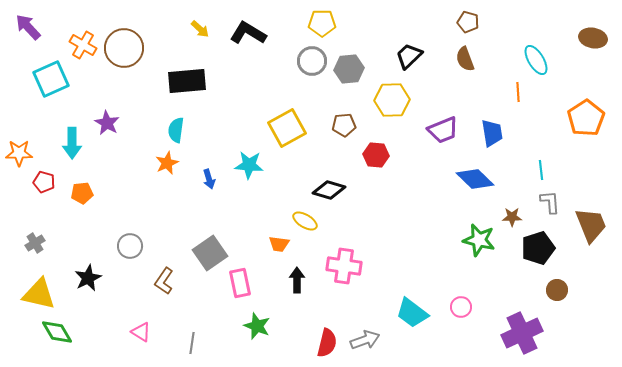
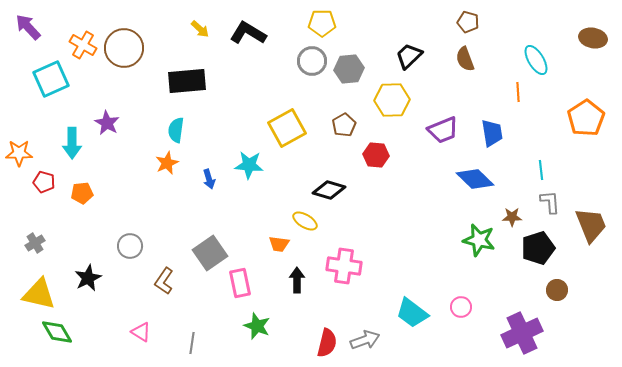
brown pentagon at (344, 125): rotated 25 degrees counterclockwise
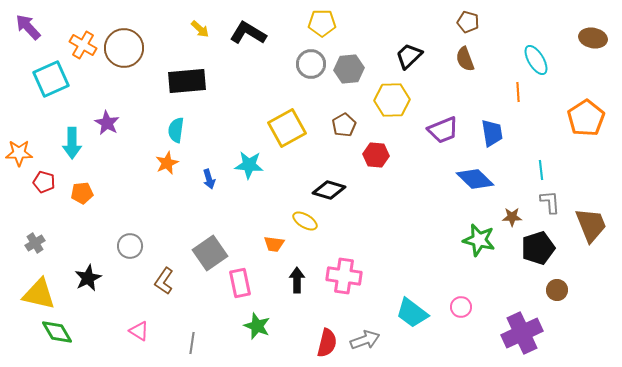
gray circle at (312, 61): moved 1 px left, 3 px down
orange trapezoid at (279, 244): moved 5 px left
pink cross at (344, 266): moved 10 px down
pink triangle at (141, 332): moved 2 px left, 1 px up
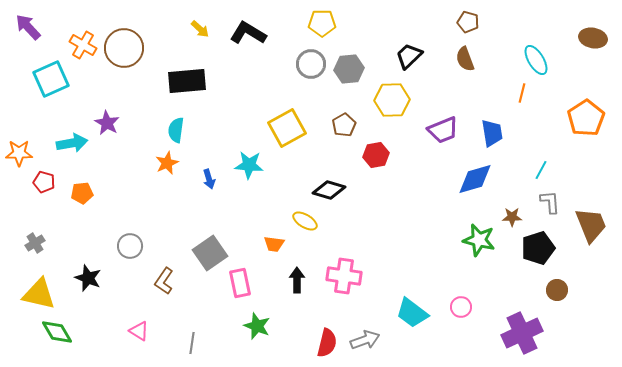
orange line at (518, 92): moved 4 px right, 1 px down; rotated 18 degrees clockwise
cyan arrow at (72, 143): rotated 100 degrees counterclockwise
red hexagon at (376, 155): rotated 15 degrees counterclockwise
cyan line at (541, 170): rotated 36 degrees clockwise
blue diamond at (475, 179): rotated 60 degrees counterclockwise
black star at (88, 278): rotated 24 degrees counterclockwise
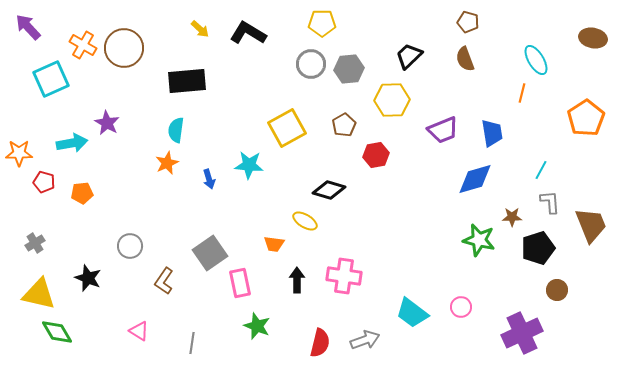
red semicircle at (327, 343): moved 7 px left
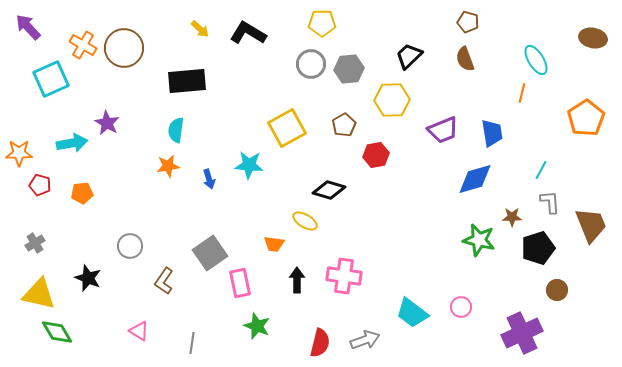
orange star at (167, 163): moved 1 px right, 3 px down; rotated 15 degrees clockwise
red pentagon at (44, 182): moved 4 px left, 3 px down
